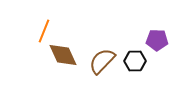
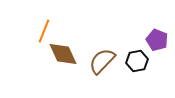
purple pentagon: rotated 20 degrees clockwise
brown diamond: moved 1 px up
black hexagon: moved 2 px right; rotated 10 degrees counterclockwise
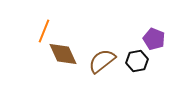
purple pentagon: moved 3 px left, 1 px up
brown semicircle: rotated 8 degrees clockwise
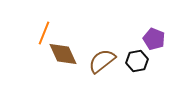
orange line: moved 2 px down
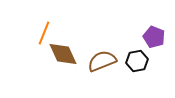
purple pentagon: moved 2 px up
brown semicircle: rotated 16 degrees clockwise
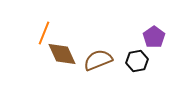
purple pentagon: rotated 15 degrees clockwise
brown diamond: moved 1 px left
brown semicircle: moved 4 px left, 1 px up
